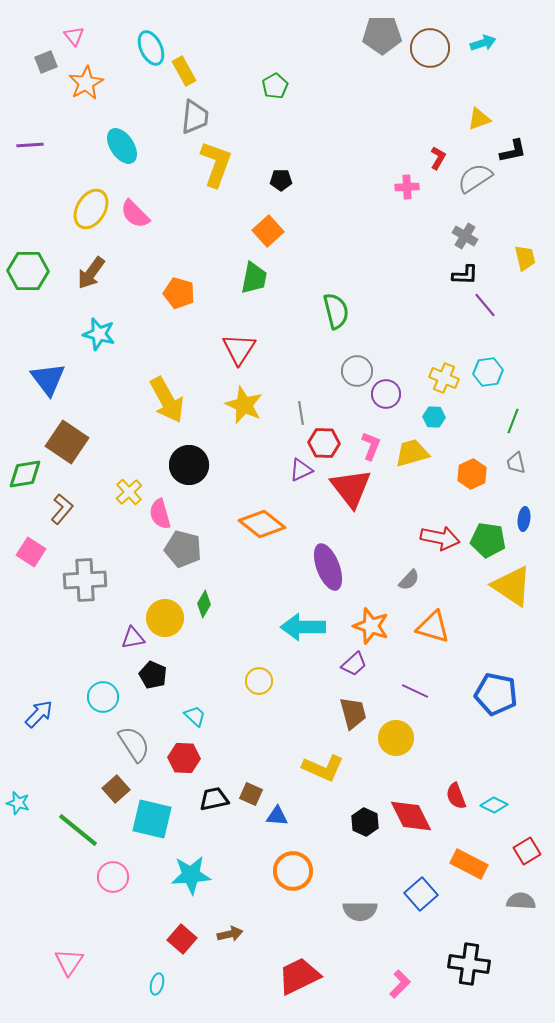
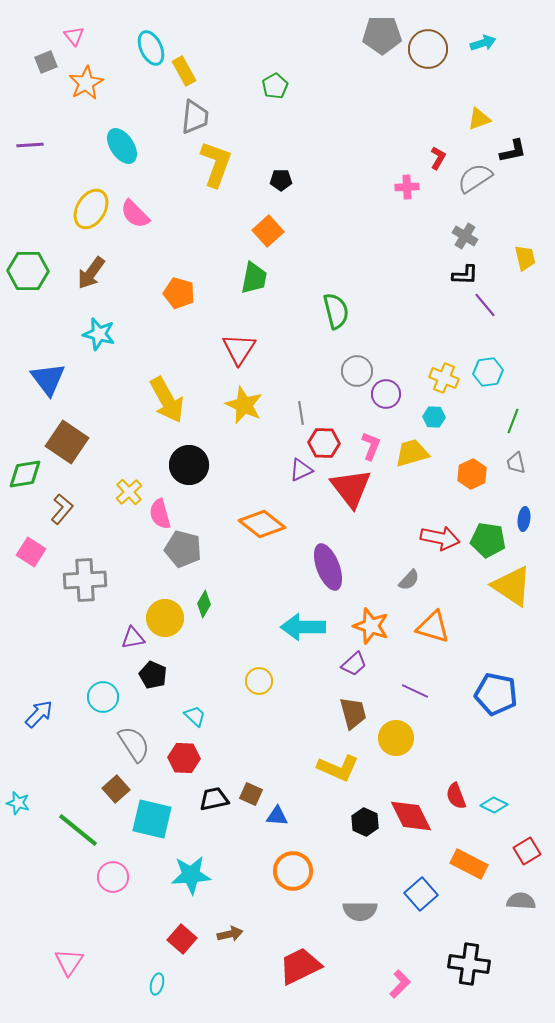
brown circle at (430, 48): moved 2 px left, 1 px down
yellow L-shape at (323, 768): moved 15 px right
red trapezoid at (299, 976): moved 1 px right, 10 px up
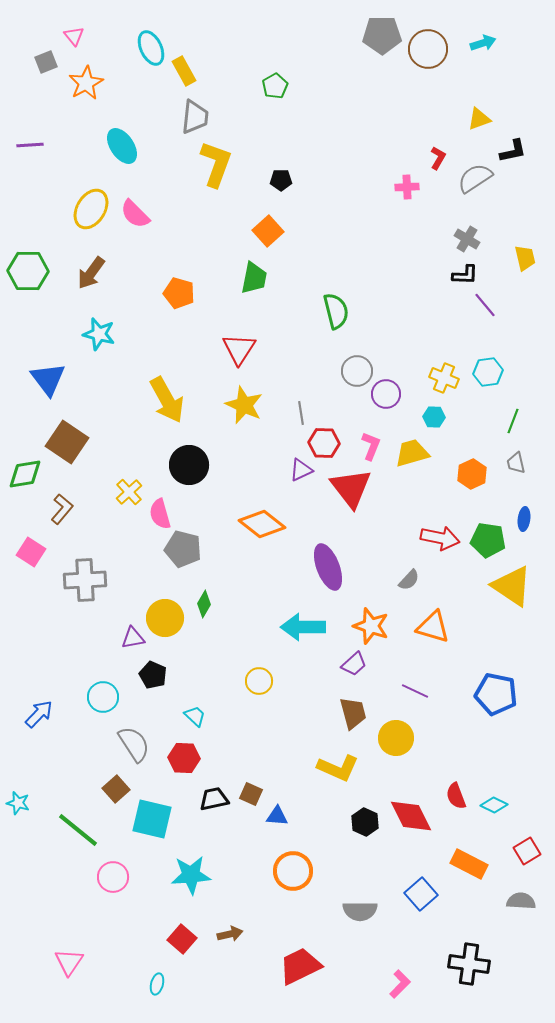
gray cross at (465, 236): moved 2 px right, 3 px down
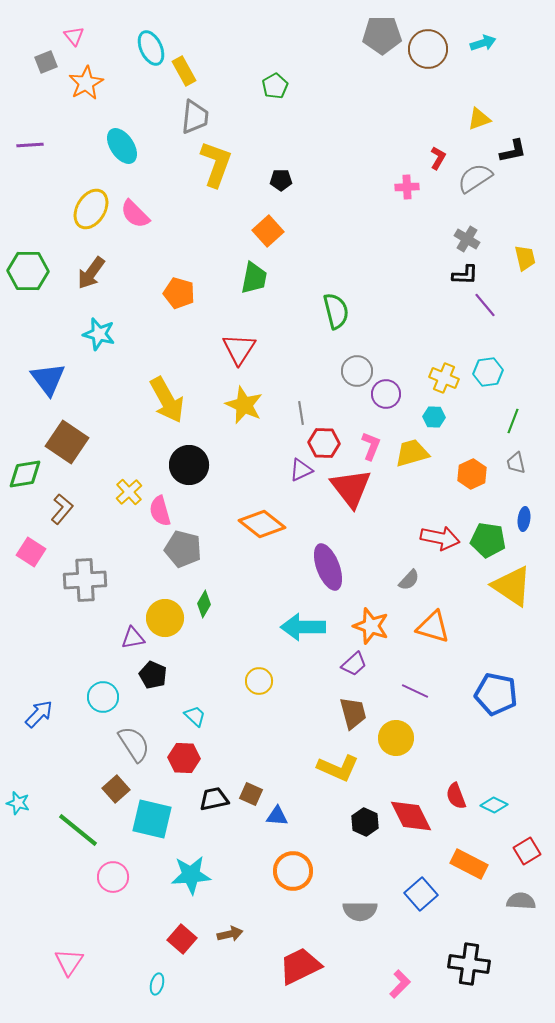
pink semicircle at (160, 514): moved 3 px up
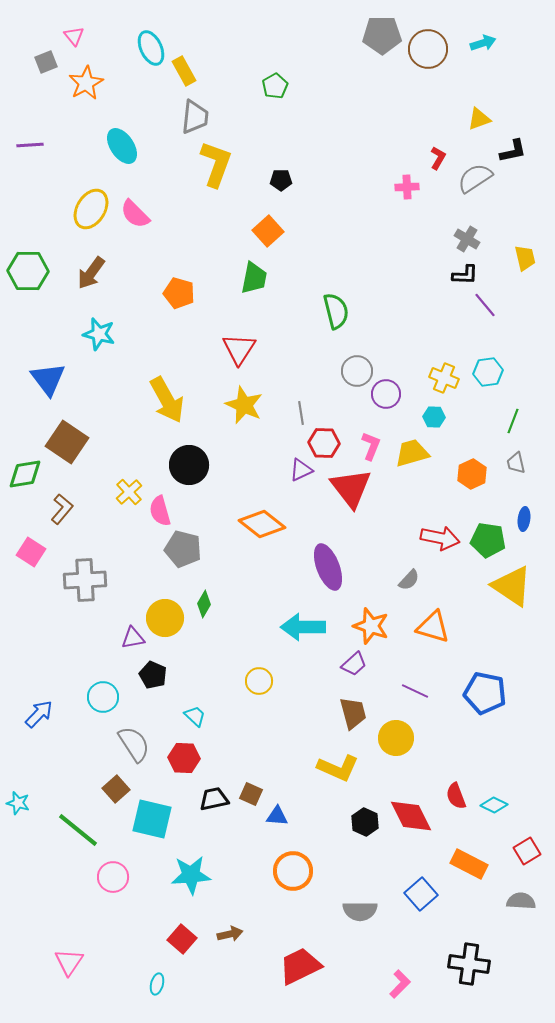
blue pentagon at (496, 694): moved 11 px left, 1 px up
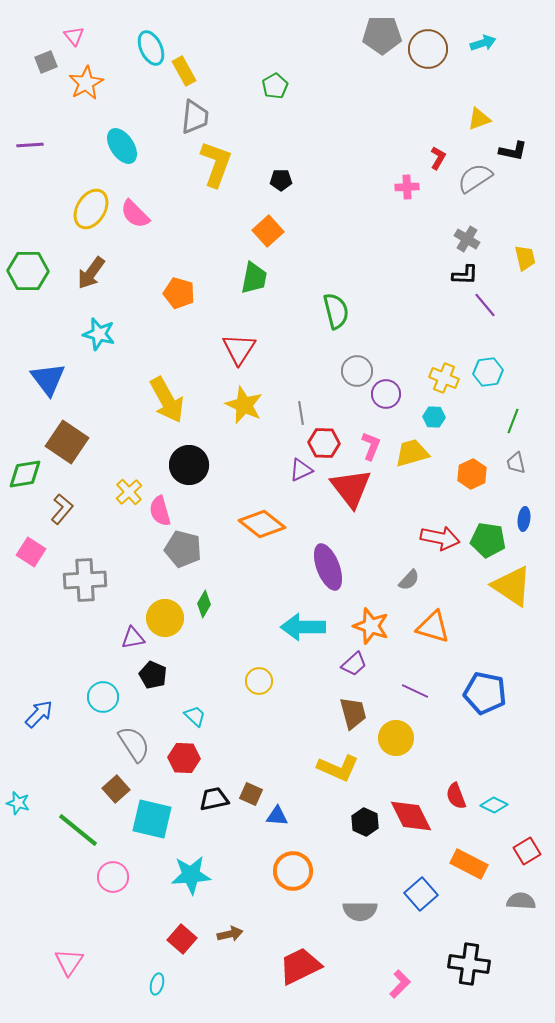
black L-shape at (513, 151): rotated 24 degrees clockwise
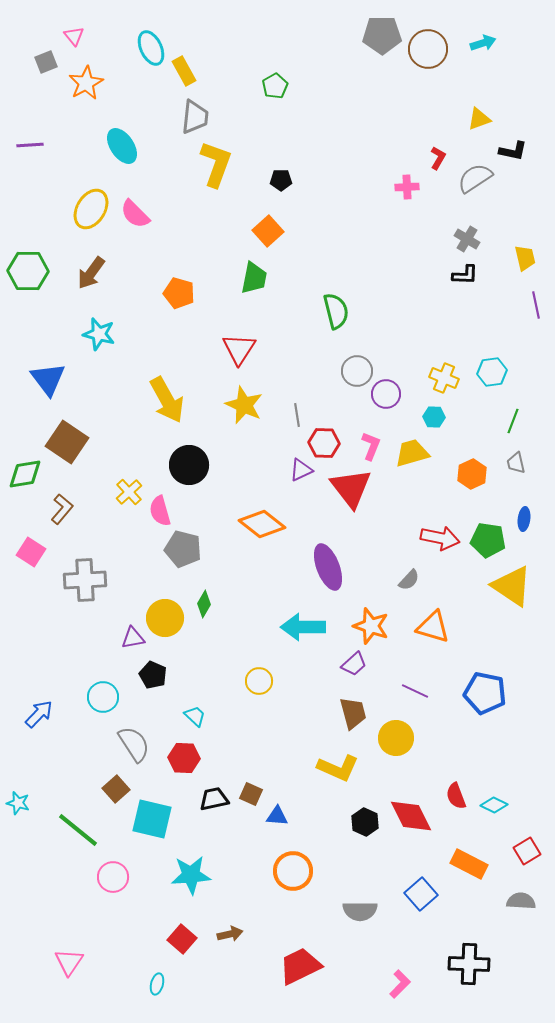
purple line at (485, 305): moved 51 px right; rotated 28 degrees clockwise
cyan hexagon at (488, 372): moved 4 px right
gray line at (301, 413): moved 4 px left, 2 px down
black cross at (469, 964): rotated 6 degrees counterclockwise
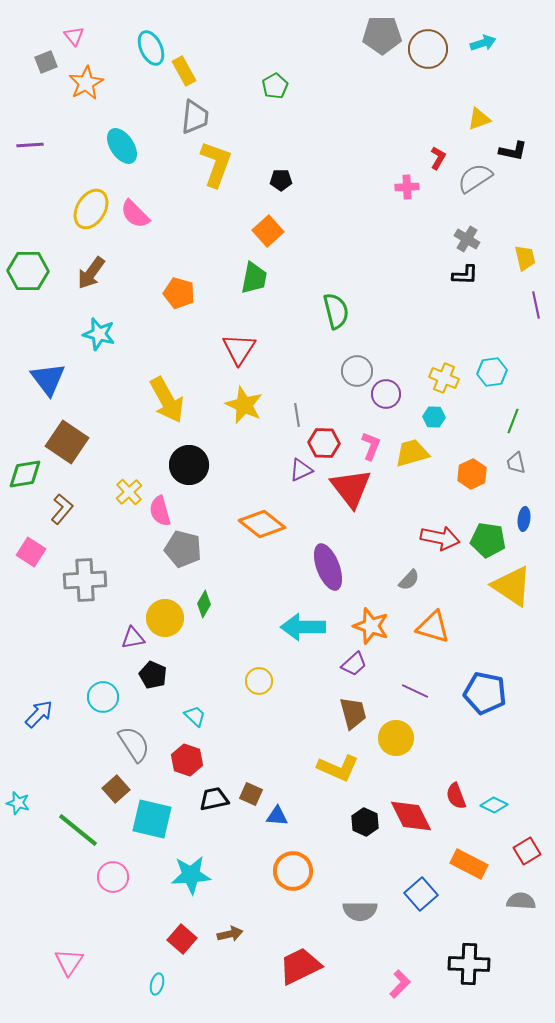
red hexagon at (184, 758): moved 3 px right, 2 px down; rotated 16 degrees clockwise
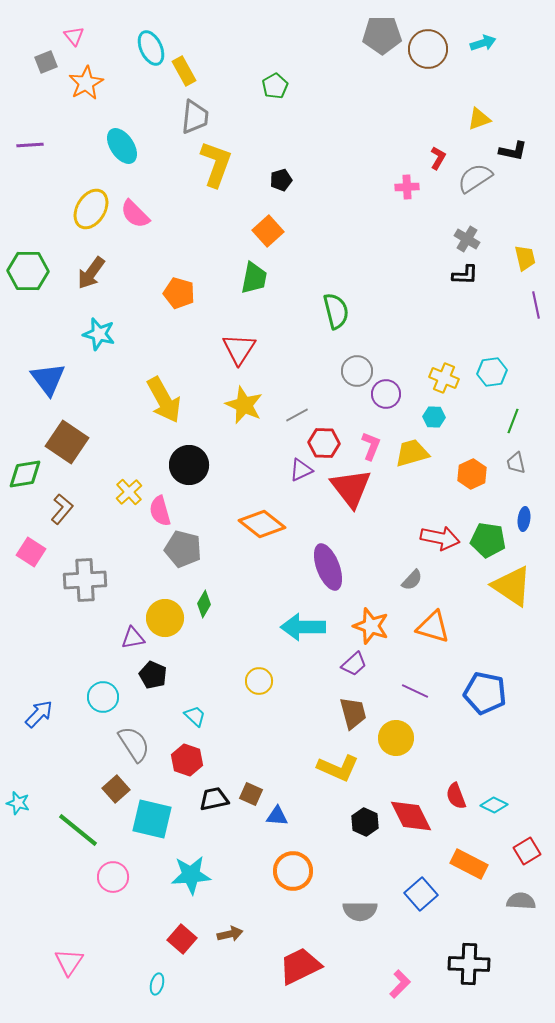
black pentagon at (281, 180): rotated 15 degrees counterclockwise
yellow arrow at (167, 400): moved 3 px left
gray line at (297, 415): rotated 70 degrees clockwise
gray semicircle at (409, 580): moved 3 px right
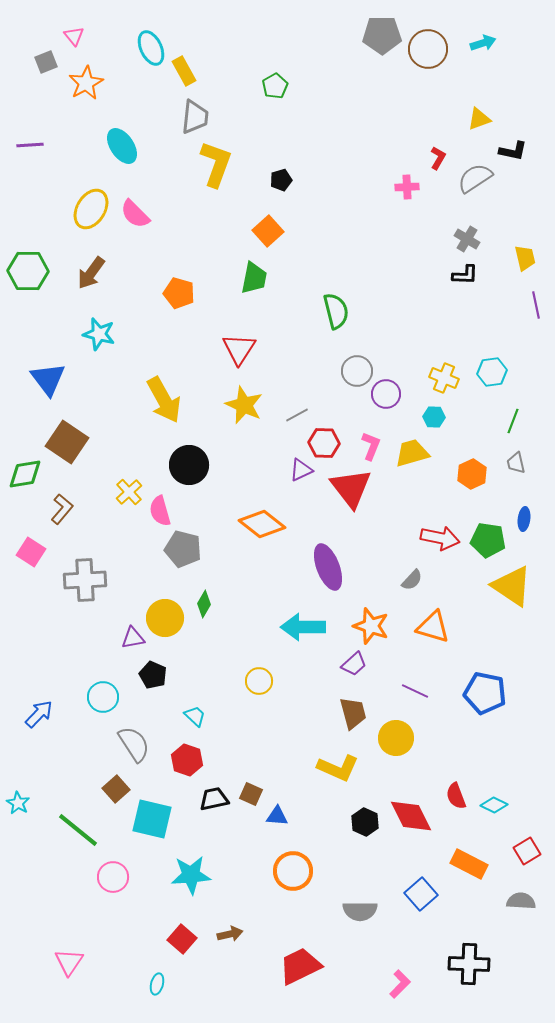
cyan star at (18, 803): rotated 15 degrees clockwise
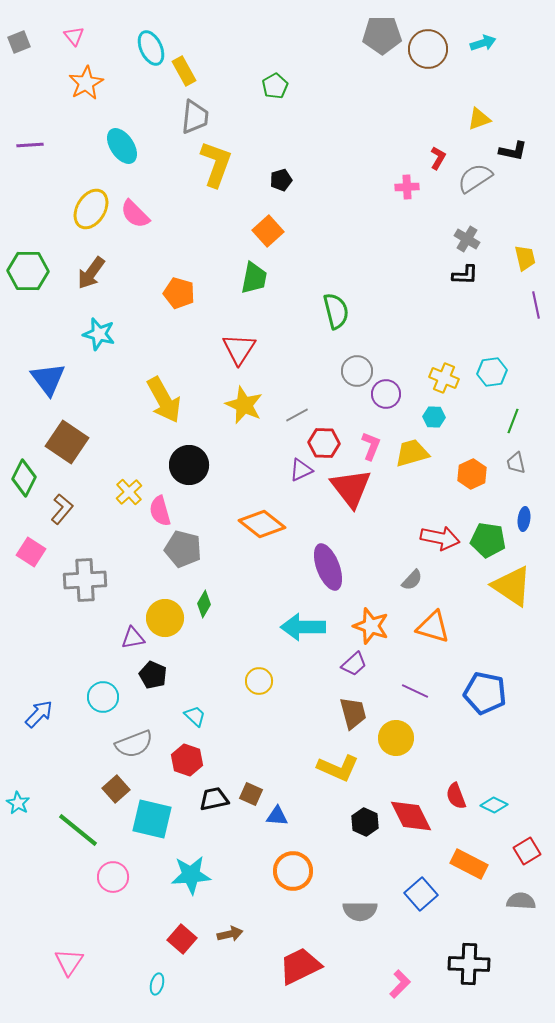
gray square at (46, 62): moved 27 px left, 20 px up
green diamond at (25, 474): moved 1 px left, 4 px down; rotated 54 degrees counterclockwise
gray semicircle at (134, 744): rotated 102 degrees clockwise
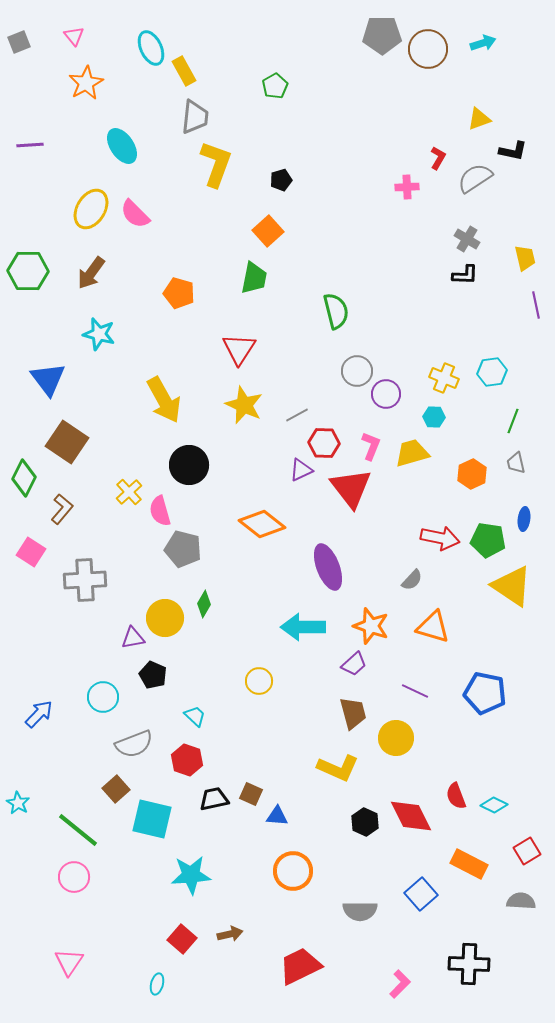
pink circle at (113, 877): moved 39 px left
